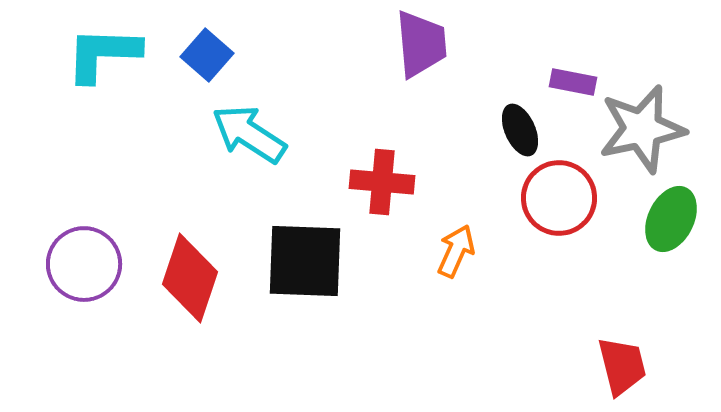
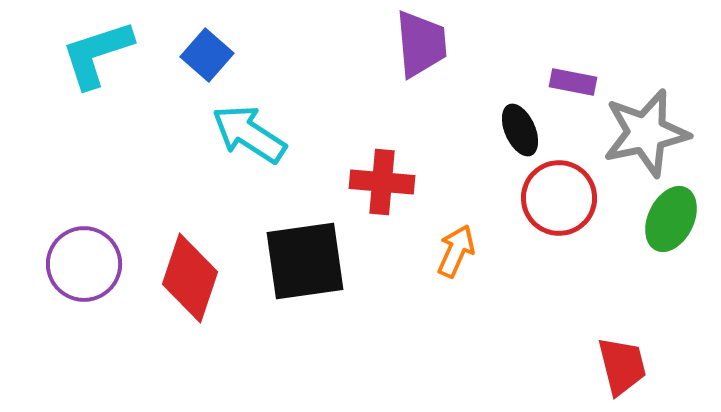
cyan L-shape: moved 6 px left; rotated 20 degrees counterclockwise
gray star: moved 4 px right, 4 px down
black square: rotated 10 degrees counterclockwise
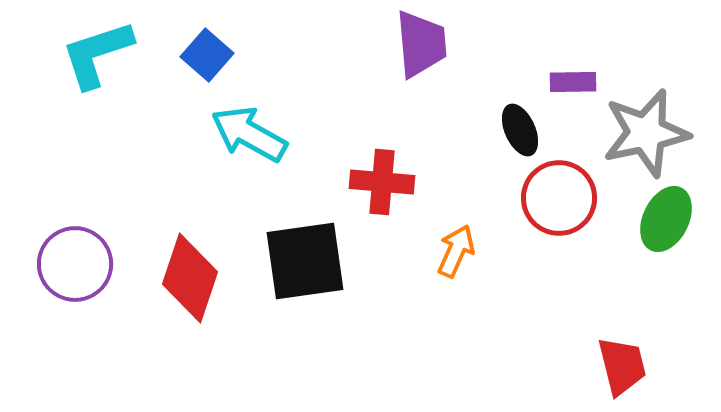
purple rectangle: rotated 12 degrees counterclockwise
cyan arrow: rotated 4 degrees counterclockwise
green ellipse: moved 5 px left
purple circle: moved 9 px left
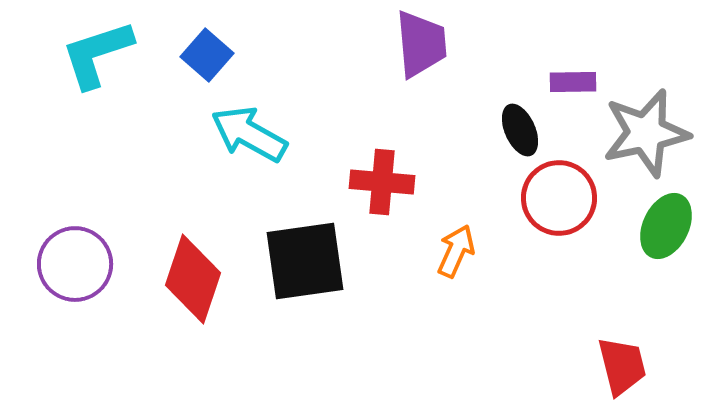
green ellipse: moved 7 px down
red diamond: moved 3 px right, 1 px down
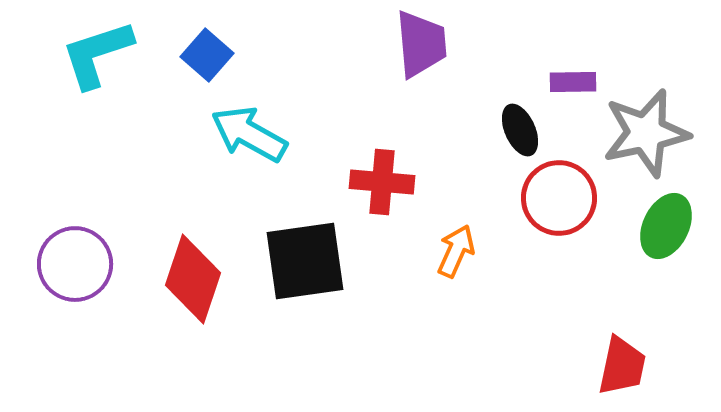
red trapezoid: rotated 26 degrees clockwise
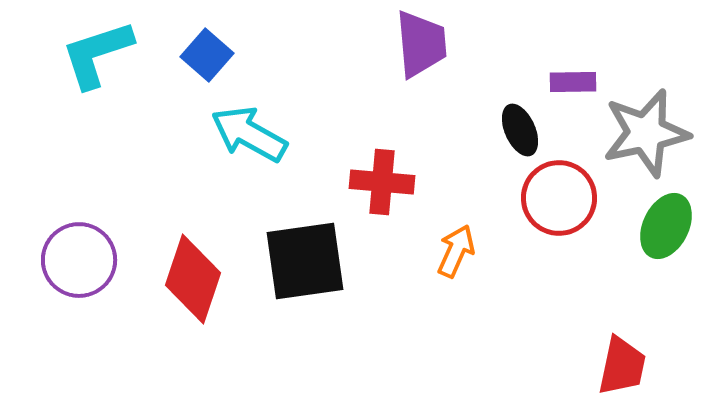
purple circle: moved 4 px right, 4 px up
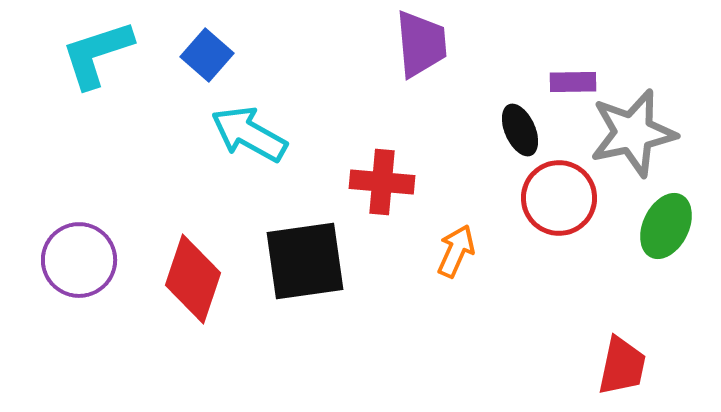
gray star: moved 13 px left
